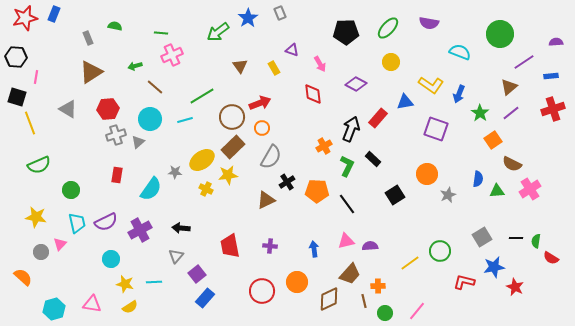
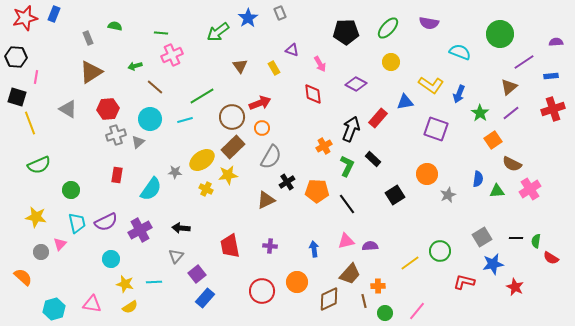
blue star at (494, 267): moved 1 px left, 3 px up
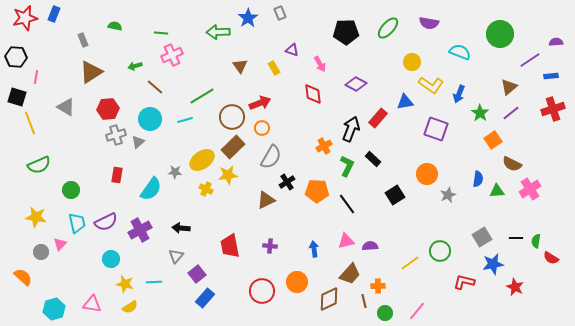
green arrow at (218, 32): rotated 35 degrees clockwise
gray rectangle at (88, 38): moved 5 px left, 2 px down
yellow circle at (391, 62): moved 21 px right
purple line at (524, 62): moved 6 px right, 2 px up
gray triangle at (68, 109): moved 2 px left, 2 px up
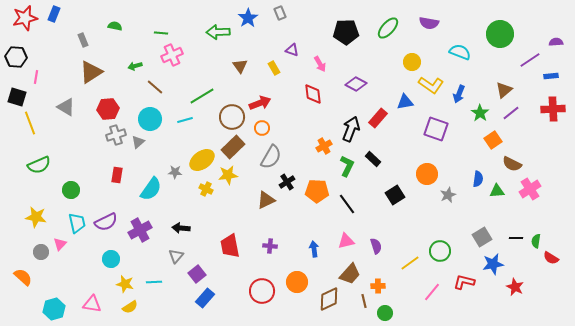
brown triangle at (509, 87): moved 5 px left, 3 px down
red cross at (553, 109): rotated 15 degrees clockwise
purple semicircle at (370, 246): moved 6 px right; rotated 77 degrees clockwise
pink line at (417, 311): moved 15 px right, 19 px up
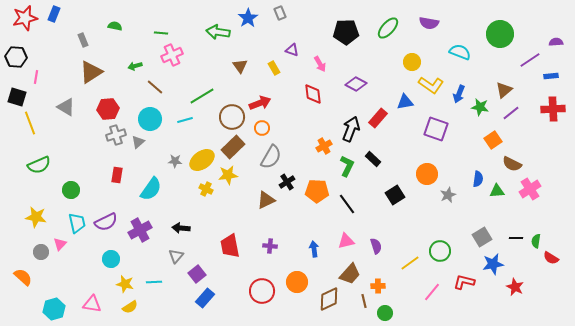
green arrow at (218, 32): rotated 10 degrees clockwise
green star at (480, 113): moved 6 px up; rotated 24 degrees counterclockwise
gray star at (175, 172): moved 11 px up
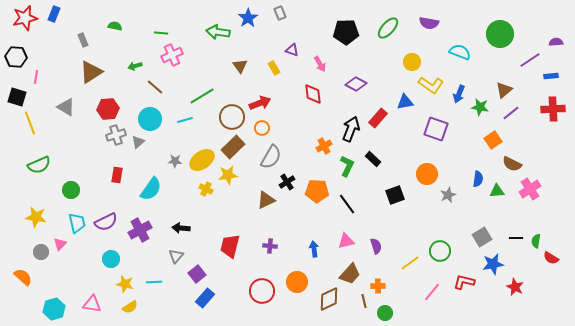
black square at (395, 195): rotated 12 degrees clockwise
red trapezoid at (230, 246): rotated 25 degrees clockwise
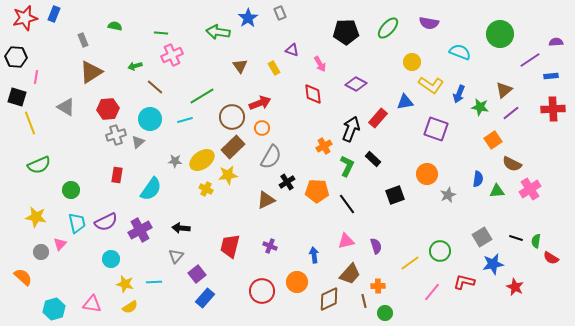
black line at (516, 238): rotated 16 degrees clockwise
purple cross at (270, 246): rotated 16 degrees clockwise
blue arrow at (314, 249): moved 6 px down
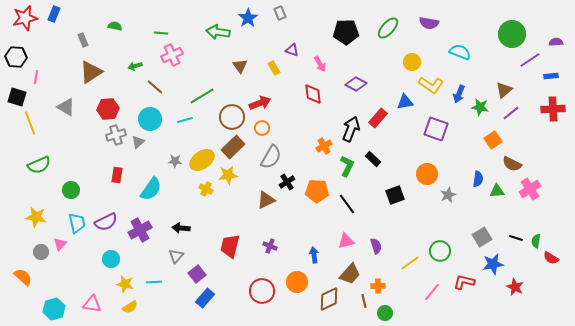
green circle at (500, 34): moved 12 px right
